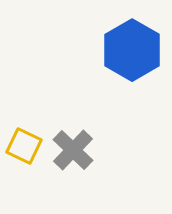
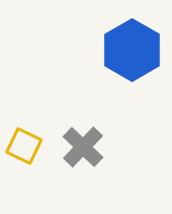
gray cross: moved 10 px right, 3 px up
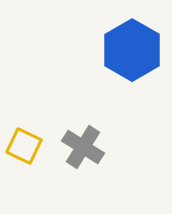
gray cross: rotated 12 degrees counterclockwise
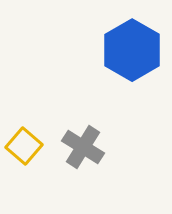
yellow square: rotated 15 degrees clockwise
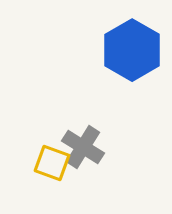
yellow square: moved 28 px right, 17 px down; rotated 21 degrees counterclockwise
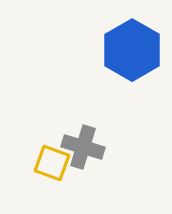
gray cross: rotated 15 degrees counterclockwise
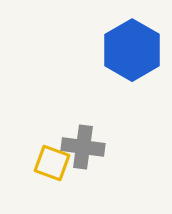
gray cross: rotated 9 degrees counterclockwise
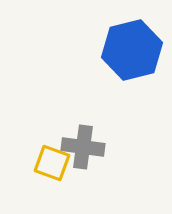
blue hexagon: rotated 16 degrees clockwise
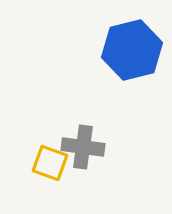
yellow square: moved 2 px left
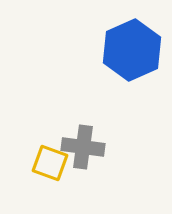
blue hexagon: rotated 10 degrees counterclockwise
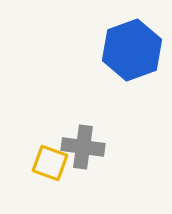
blue hexagon: rotated 4 degrees clockwise
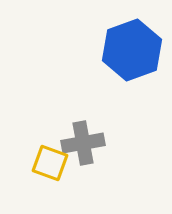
gray cross: moved 4 px up; rotated 18 degrees counterclockwise
